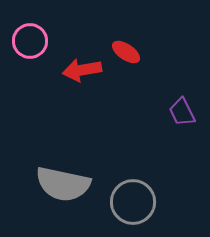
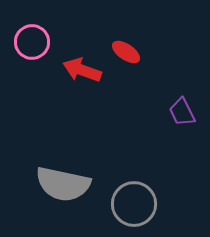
pink circle: moved 2 px right, 1 px down
red arrow: rotated 30 degrees clockwise
gray circle: moved 1 px right, 2 px down
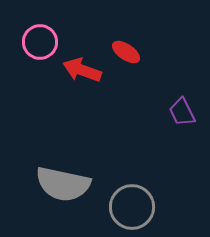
pink circle: moved 8 px right
gray circle: moved 2 px left, 3 px down
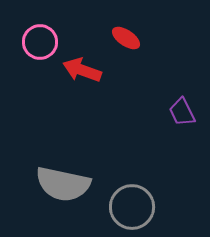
red ellipse: moved 14 px up
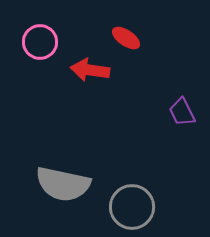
red arrow: moved 8 px right; rotated 12 degrees counterclockwise
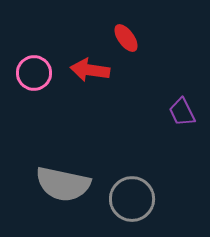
red ellipse: rotated 20 degrees clockwise
pink circle: moved 6 px left, 31 px down
gray circle: moved 8 px up
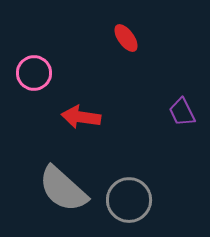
red arrow: moved 9 px left, 47 px down
gray semicircle: moved 5 px down; rotated 30 degrees clockwise
gray circle: moved 3 px left, 1 px down
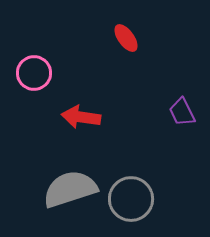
gray semicircle: moved 7 px right; rotated 120 degrees clockwise
gray circle: moved 2 px right, 1 px up
